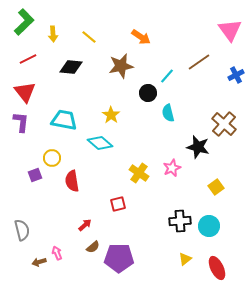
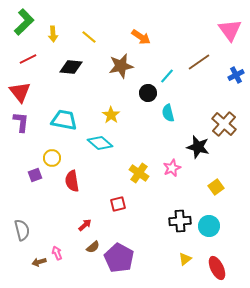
red triangle: moved 5 px left
purple pentagon: rotated 28 degrees clockwise
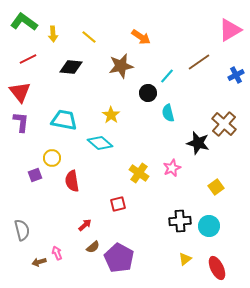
green L-shape: rotated 100 degrees counterclockwise
pink triangle: rotated 35 degrees clockwise
black star: moved 4 px up
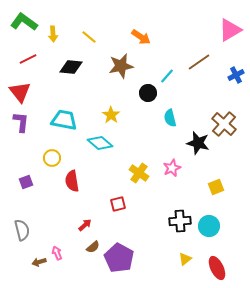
cyan semicircle: moved 2 px right, 5 px down
purple square: moved 9 px left, 7 px down
yellow square: rotated 14 degrees clockwise
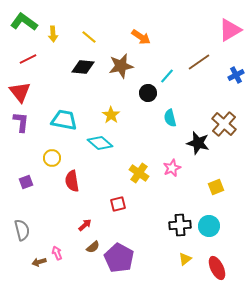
black diamond: moved 12 px right
black cross: moved 4 px down
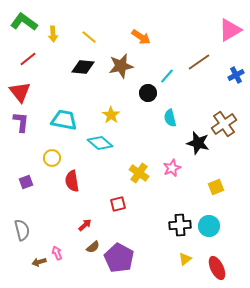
red line: rotated 12 degrees counterclockwise
brown cross: rotated 15 degrees clockwise
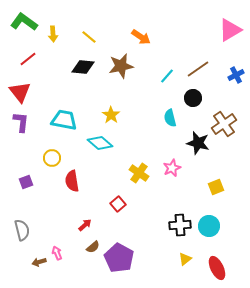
brown line: moved 1 px left, 7 px down
black circle: moved 45 px right, 5 px down
red square: rotated 28 degrees counterclockwise
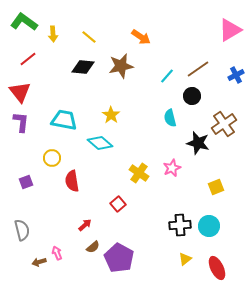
black circle: moved 1 px left, 2 px up
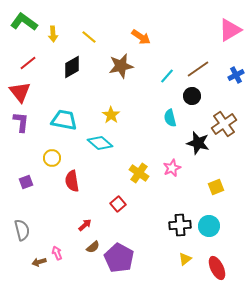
red line: moved 4 px down
black diamond: moved 11 px left; rotated 35 degrees counterclockwise
